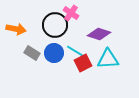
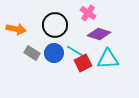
pink cross: moved 17 px right
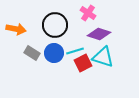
cyan line: rotated 48 degrees counterclockwise
cyan triangle: moved 5 px left, 2 px up; rotated 20 degrees clockwise
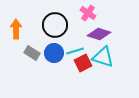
orange arrow: rotated 102 degrees counterclockwise
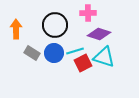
pink cross: rotated 35 degrees counterclockwise
cyan triangle: moved 1 px right
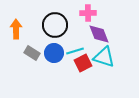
purple diamond: rotated 50 degrees clockwise
